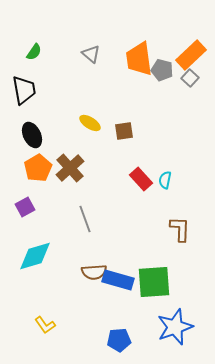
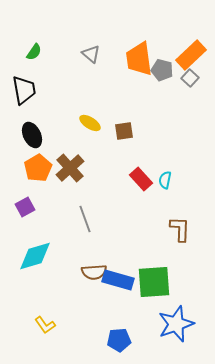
blue star: moved 1 px right, 3 px up
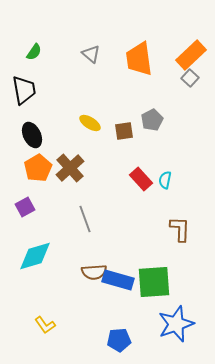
gray pentagon: moved 10 px left, 50 px down; rotated 30 degrees clockwise
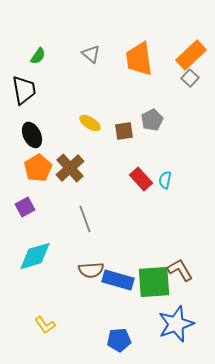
green semicircle: moved 4 px right, 4 px down
brown L-shape: moved 41 px down; rotated 32 degrees counterclockwise
brown semicircle: moved 3 px left, 2 px up
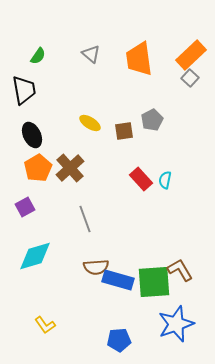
brown semicircle: moved 5 px right, 3 px up
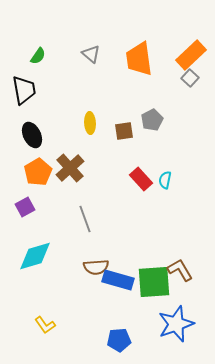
yellow ellipse: rotated 55 degrees clockwise
orange pentagon: moved 4 px down
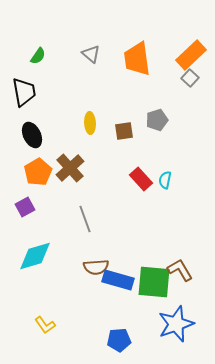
orange trapezoid: moved 2 px left
black trapezoid: moved 2 px down
gray pentagon: moved 5 px right; rotated 10 degrees clockwise
green square: rotated 9 degrees clockwise
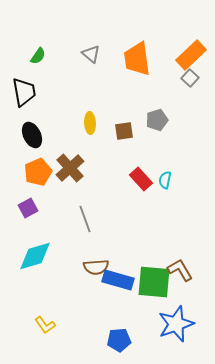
orange pentagon: rotated 8 degrees clockwise
purple square: moved 3 px right, 1 px down
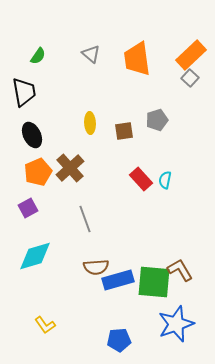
blue rectangle: rotated 32 degrees counterclockwise
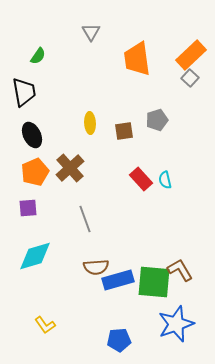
gray triangle: moved 22 px up; rotated 18 degrees clockwise
orange pentagon: moved 3 px left
cyan semicircle: rotated 24 degrees counterclockwise
purple square: rotated 24 degrees clockwise
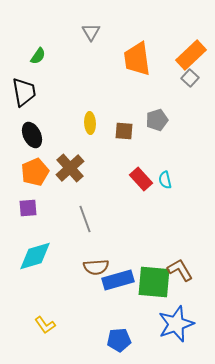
brown square: rotated 12 degrees clockwise
